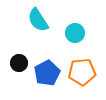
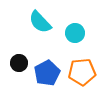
cyan semicircle: moved 2 px right, 2 px down; rotated 10 degrees counterclockwise
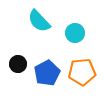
cyan semicircle: moved 1 px left, 1 px up
black circle: moved 1 px left, 1 px down
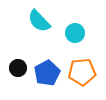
black circle: moved 4 px down
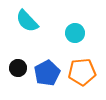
cyan semicircle: moved 12 px left
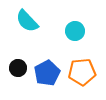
cyan circle: moved 2 px up
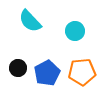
cyan semicircle: moved 3 px right
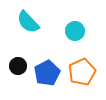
cyan semicircle: moved 2 px left, 1 px down
black circle: moved 2 px up
orange pentagon: rotated 20 degrees counterclockwise
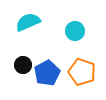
cyan semicircle: rotated 110 degrees clockwise
black circle: moved 5 px right, 1 px up
orange pentagon: rotated 28 degrees counterclockwise
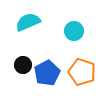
cyan circle: moved 1 px left
